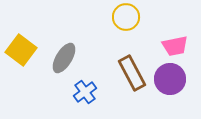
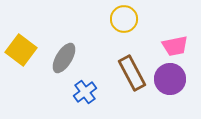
yellow circle: moved 2 px left, 2 px down
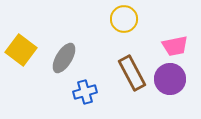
blue cross: rotated 20 degrees clockwise
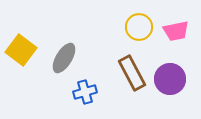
yellow circle: moved 15 px right, 8 px down
pink trapezoid: moved 1 px right, 15 px up
